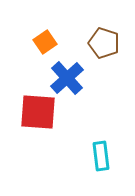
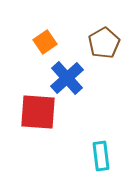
brown pentagon: rotated 24 degrees clockwise
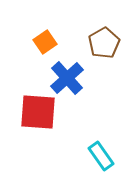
cyan rectangle: rotated 28 degrees counterclockwise
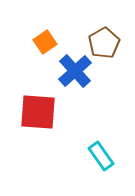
blue cross: moved 8 px right, 7 px up
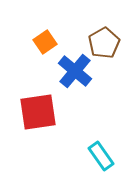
blue cross: rotated 8 degrees counterclockwise
red square: rotated 12 degrees counterclockwise
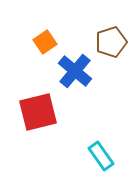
brown pentagon: moved 7 px right, 1 px up; rotated 12 degrees clockwise
red square: rotated 6 degrees counterclockwise
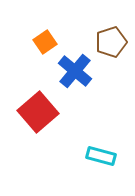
red square: rotated 27 degrees counterclockwise
cyan rectangle: rotated 40 degrees counterclockwise
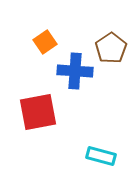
brown pentagon: moved 6 px down; rotated 16 degrees counterclockwise
blue cross: rotated 36 degrees counterclockwise
red square: rotated 30 degrees clockwise
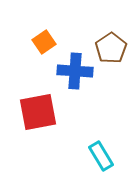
orange square: moved 1 px left
cyan rectangle: rotated 44 degrees clockwise
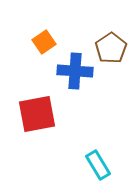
red square: moved 1 px left, 2 px down
cyan rectangle: moved 3 px left, 9 px down
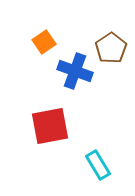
blue cross: rotated 16 degrees clockwise
red square: moved 13 px right, 12 px down
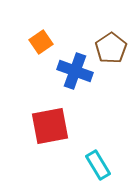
orange square: moved 3 px left
